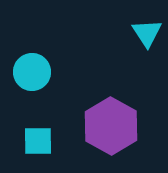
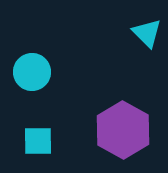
cyan triangle: rotated 12 degrees counterclockwise
purple hexagon: moved 12 px right, 4 px down
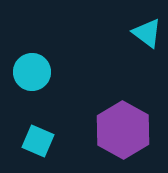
cyan triangle: rotated 8 degrees counterclockwise
cyan square: rotated 24 degrees clockwise
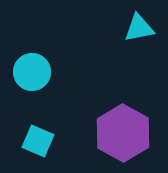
cyan triangle: moved 8 px left, 5 px up; rotated 48 degrees counterclockwise
purple hexagon: moved 3 px down
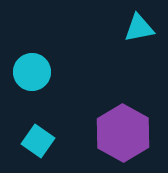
cyan square: rotated 12 degrees clockwise
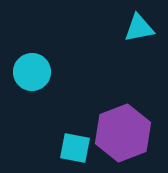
purple hexagon: rotated 10 degrees clockwise
cyan square: moved 37 px right, 7 px down; rotated 24 degrees counterclockwise
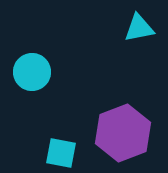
cyan square: moved 14 px left, 5 px down
